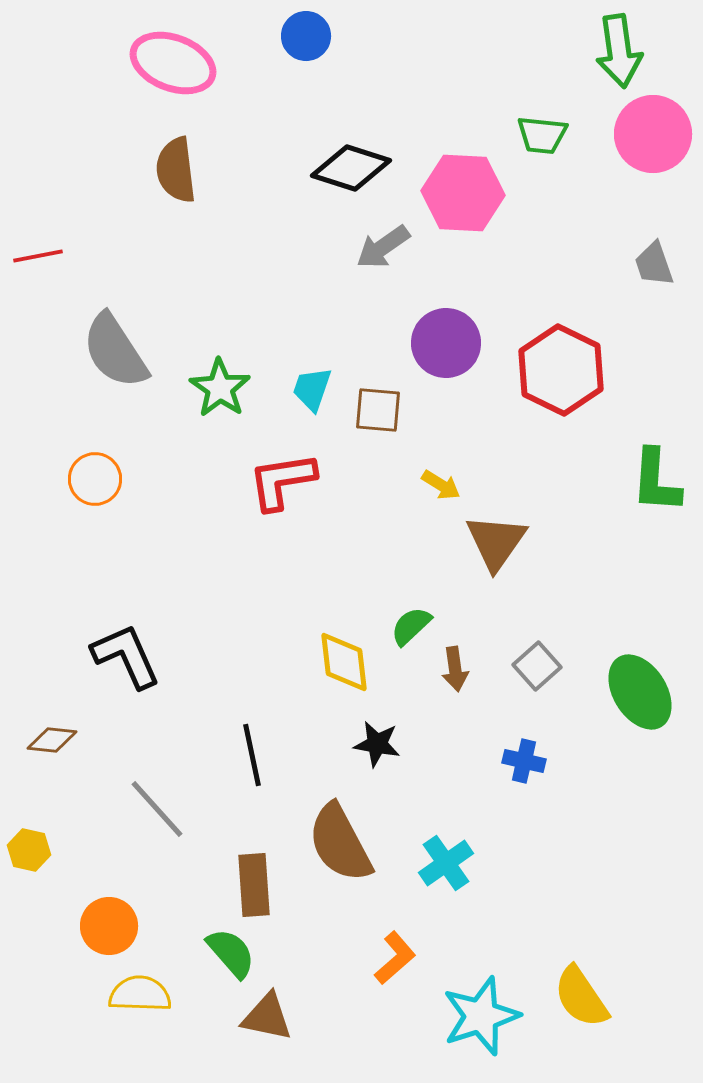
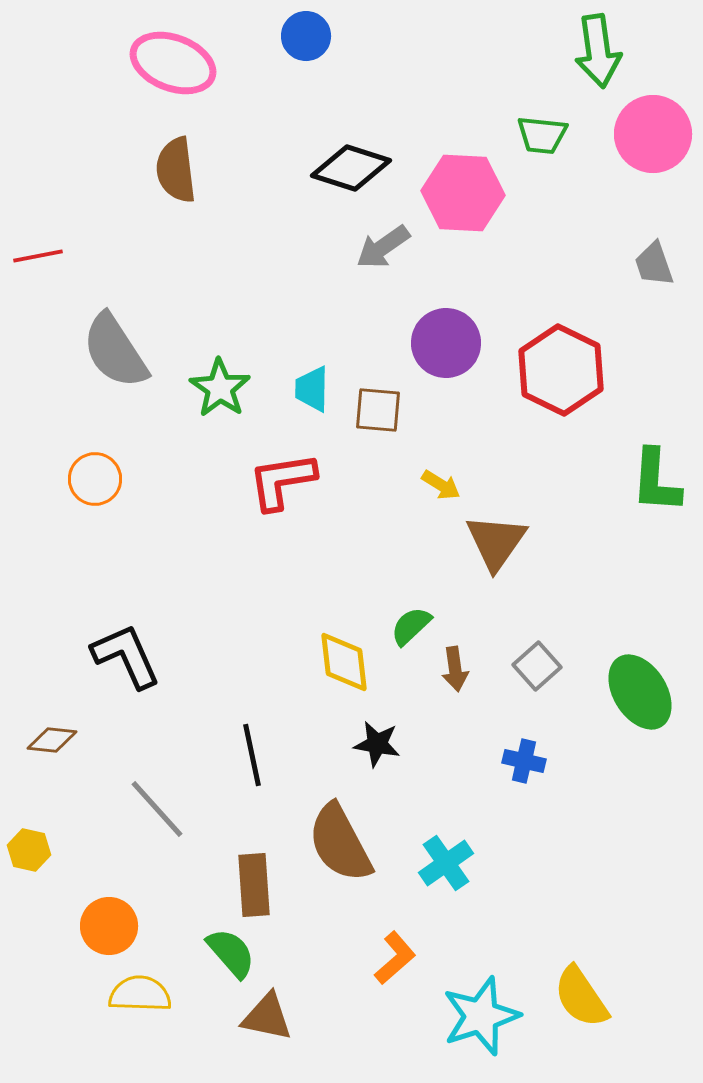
green arrow at (619, 51): moved 21 px left
cyan trapezoid at (312, 389): rotated 18 degrees counterclockwise
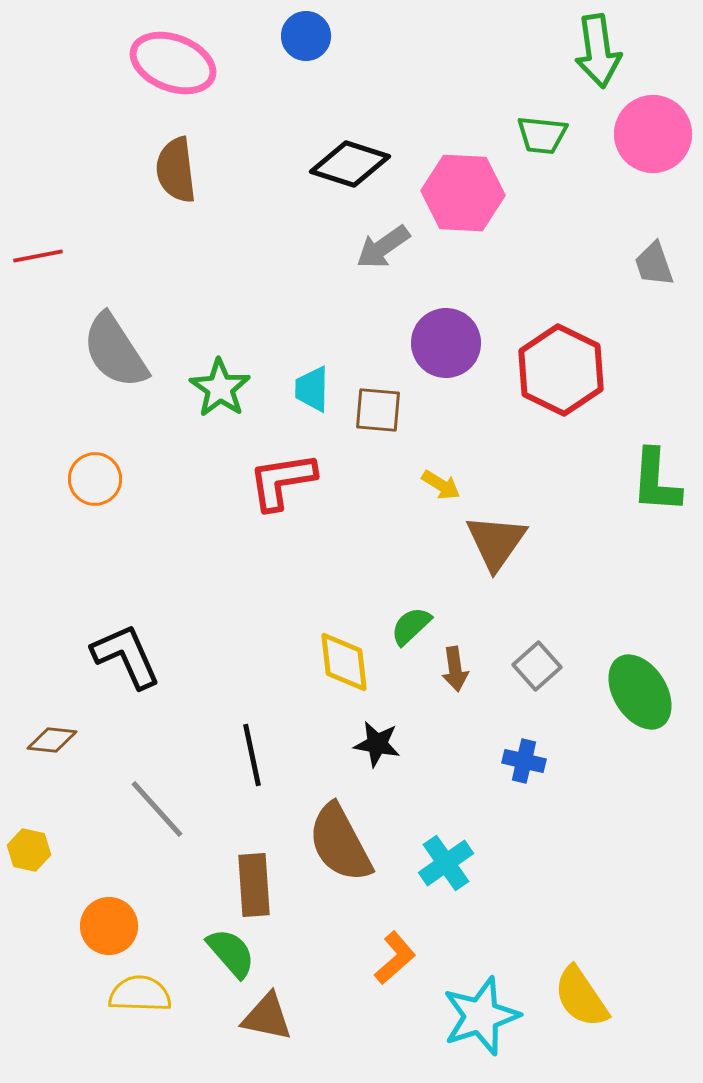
black diamond at (351, 168): moved 1 px left, 4 px up
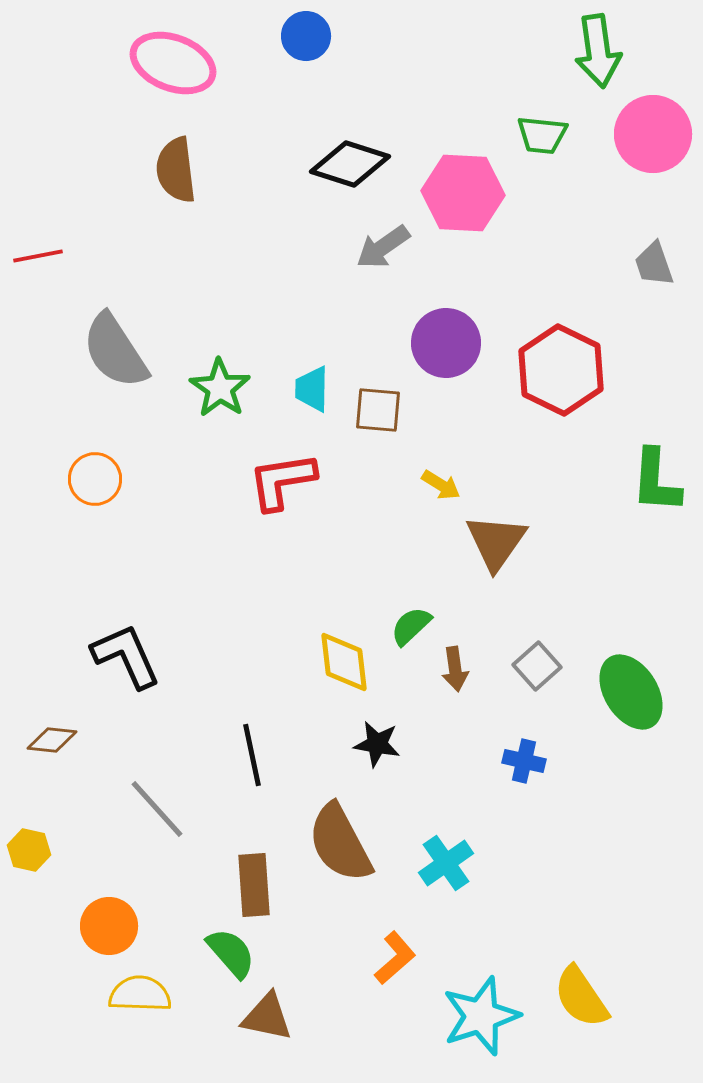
green ellipse at (640, 692): moved 9 px left
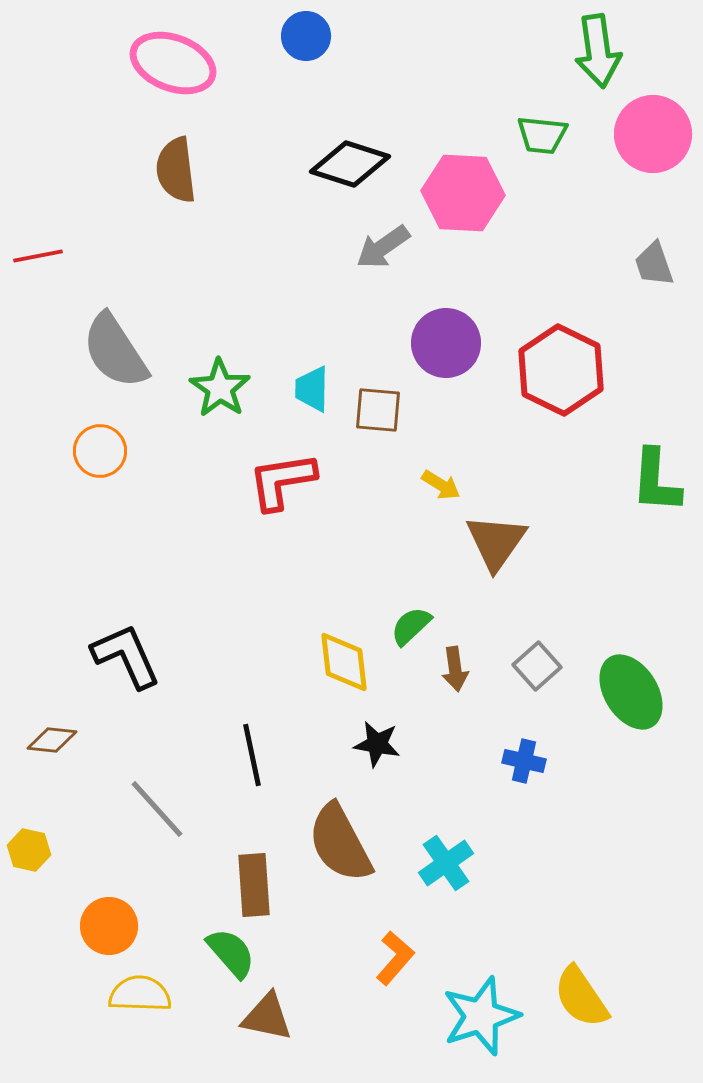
orange circle at (95, 479): moved 5 px right, 28 px up
orange L-shape at (395, 958): rotated 8 degrees counterclockwise
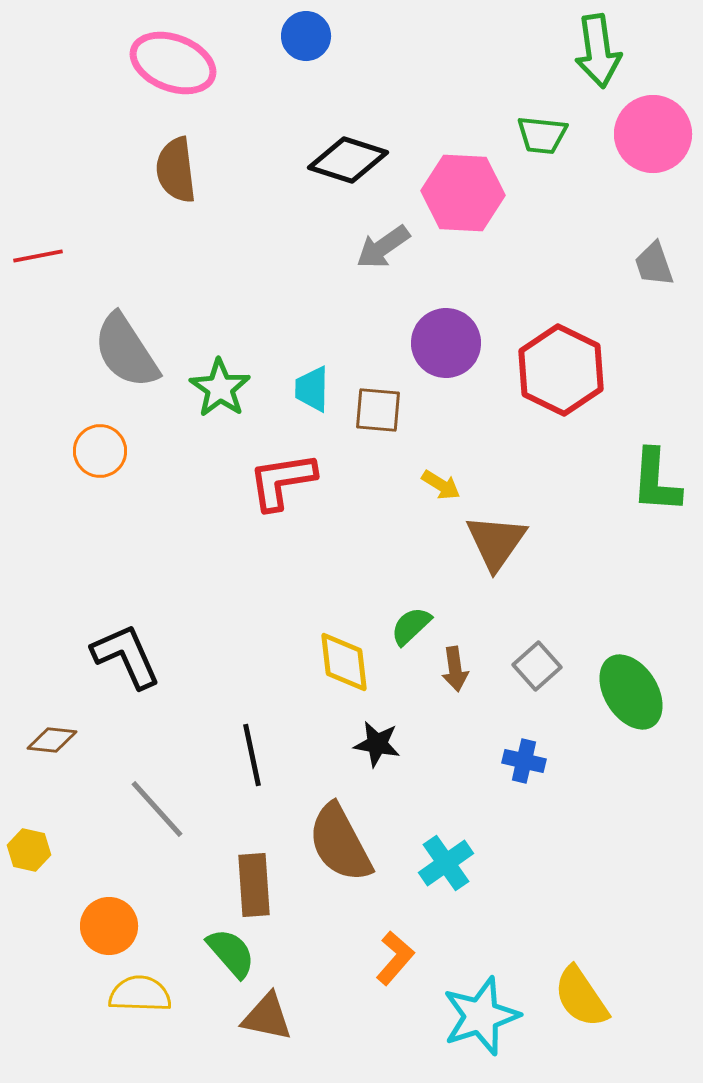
black diamond at (350, 164): moved 2 px left, 4 px up
gray semicircle at (115, 351): moved 11 px right
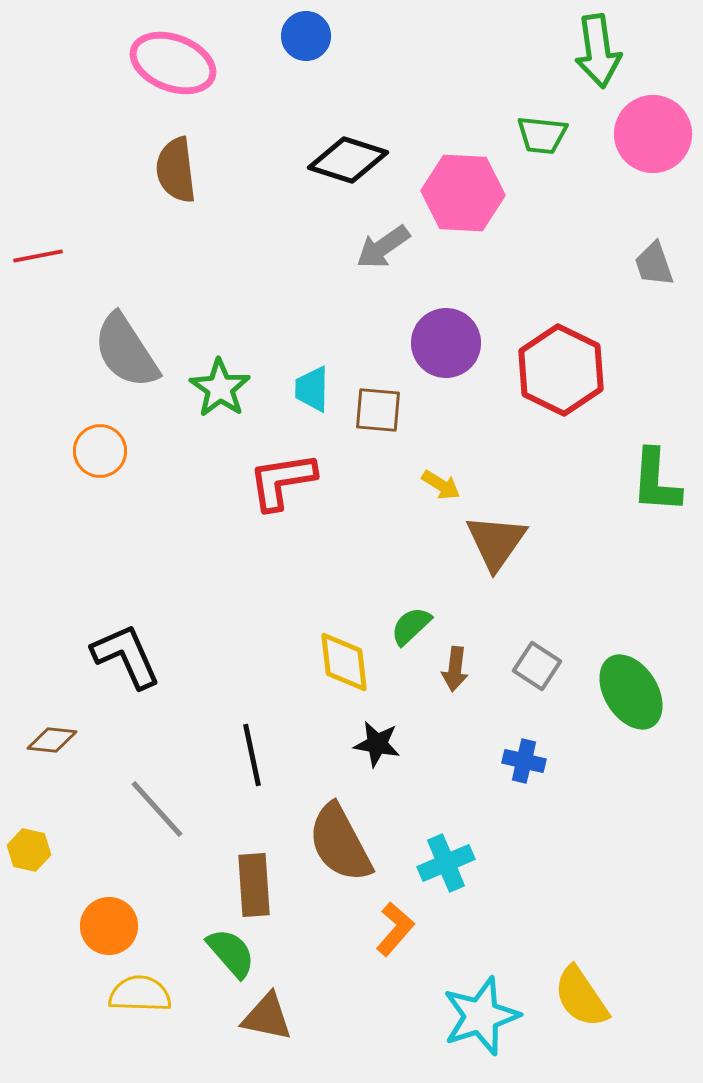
gray square at (537, 666): rotated 15 degrees counterclockwise
brown arrow at (455, 669): rotated 15 degrees clockwise
cyan cross at (446, 863): rotated 12 degrees clockwise
orange L-shape at (395, 958): moved 29 px up
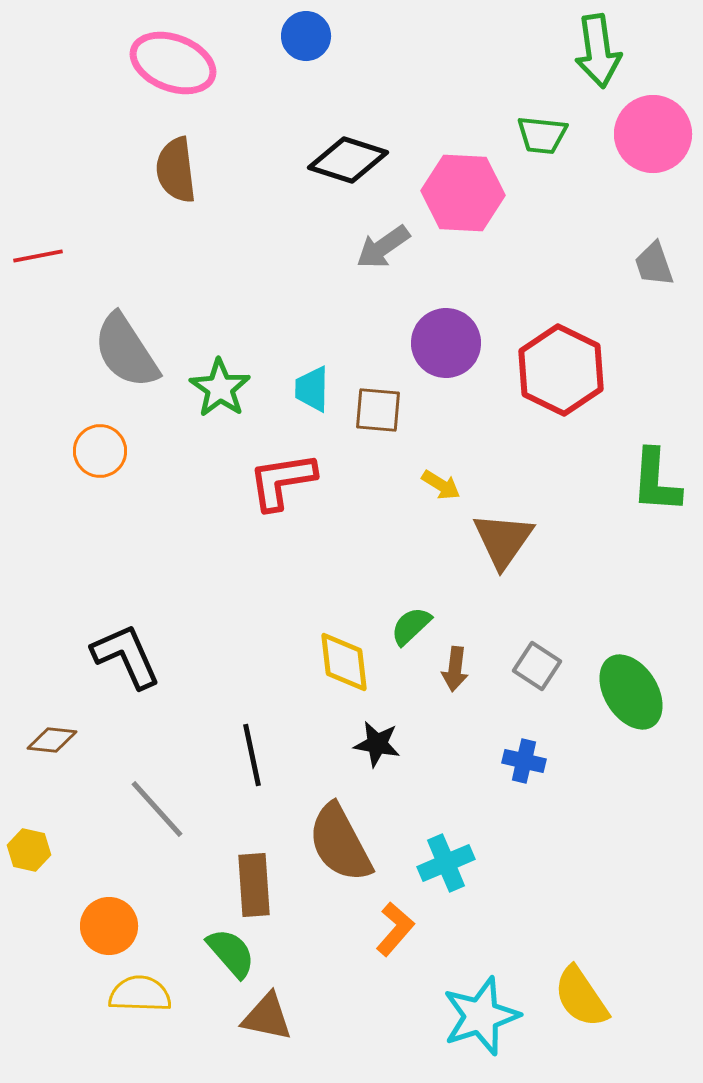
brown triangle at (496, 542): moved 7 px right, 2 px up
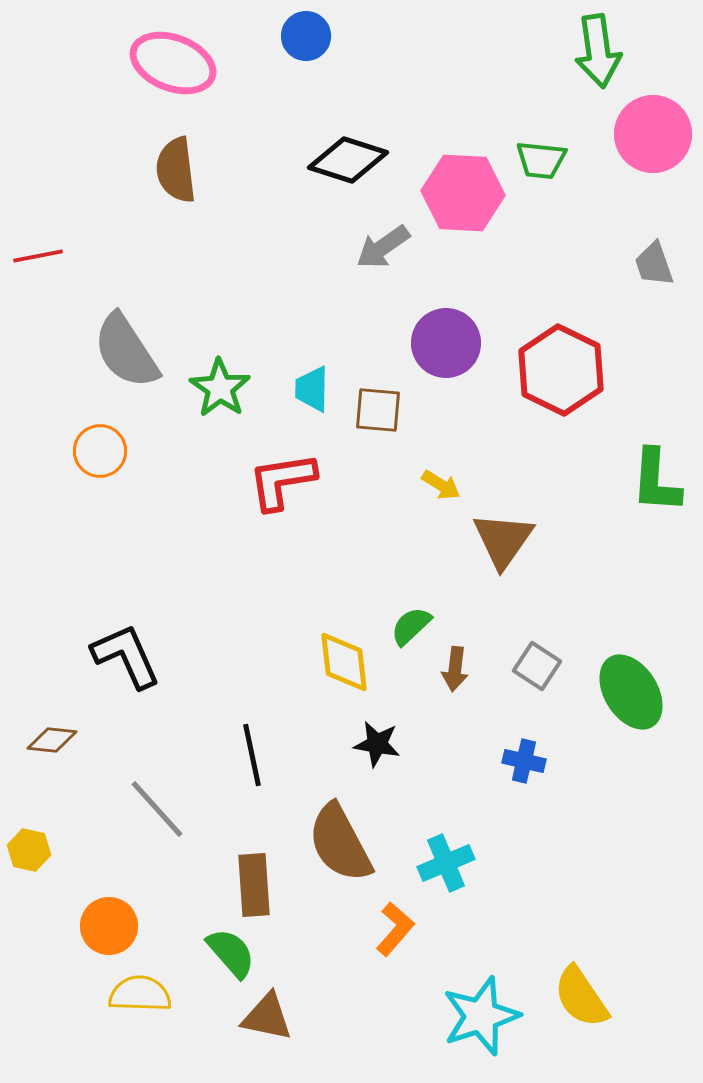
green trapezoid at (542, 135): moved 1 px left, 25 px down
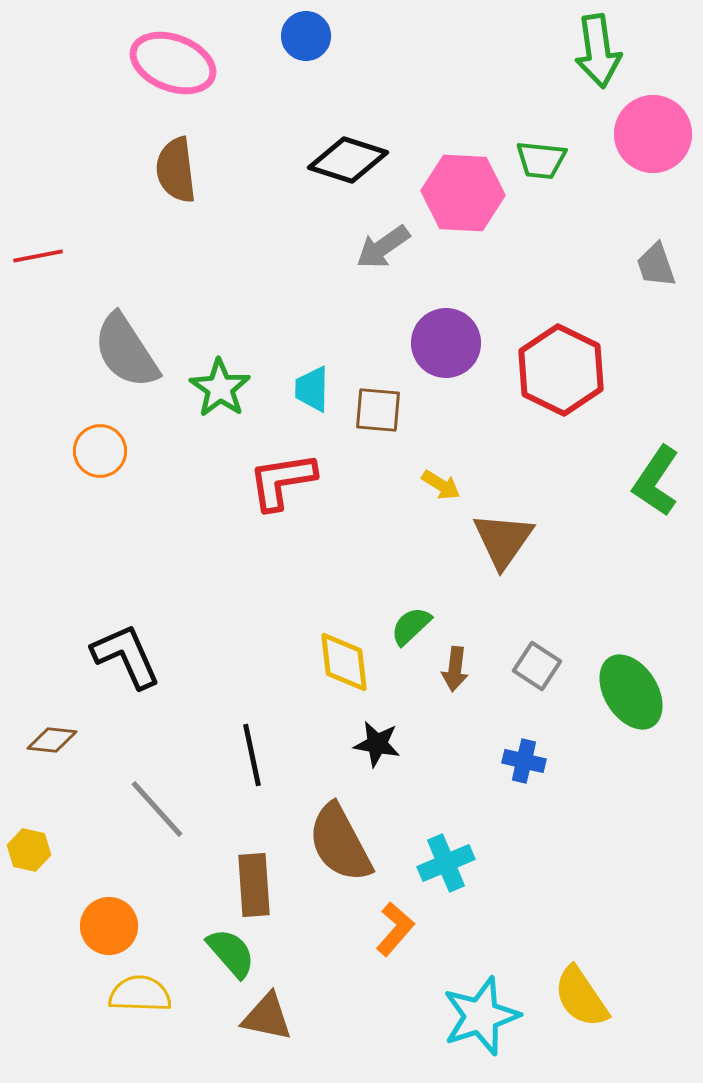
gray trapezoid at (654, 264): moved 2 px right, 1 px down
green L-shape at (656, 481): rotated 30 degrees clockwise
